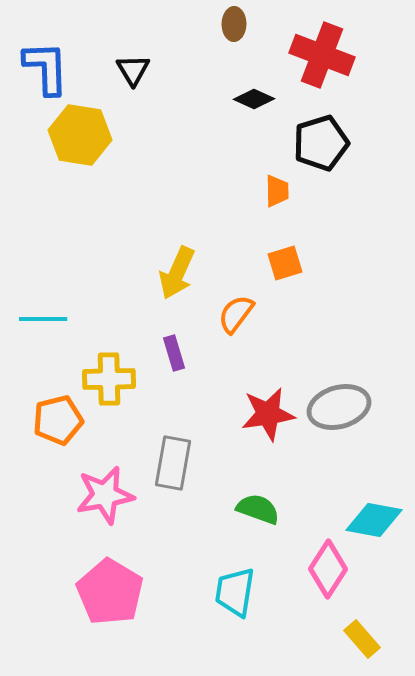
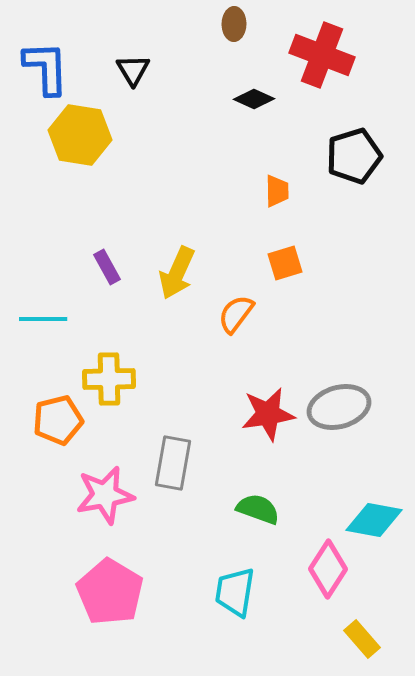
black pentagon: moved 33 px right, 13 px down
purple rectangle: moved 67 px left, 86 px up; rotated 12 degrees counterclockwise
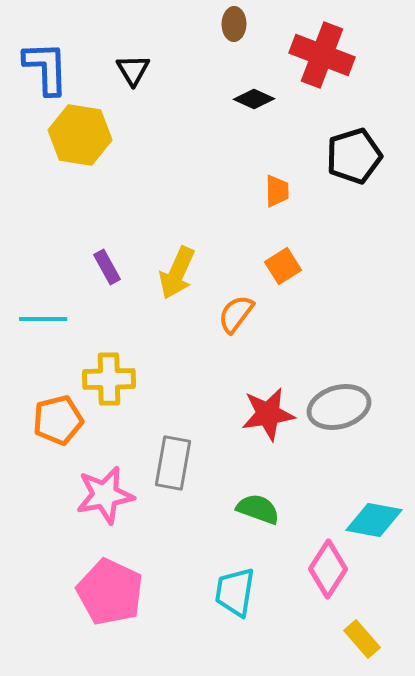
orange square: moved 2 px left, 3 px down; rotated 15 degrees counterclockwise
pink pentagon: rotated 6 degrees counterclockwise
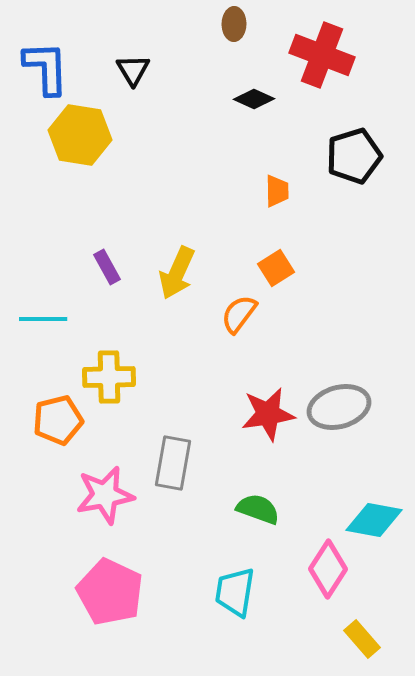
orange square: moved 7 px left, 2 px down
orange semicircle: moved 3 px right
yellow cross: moved 2 px up
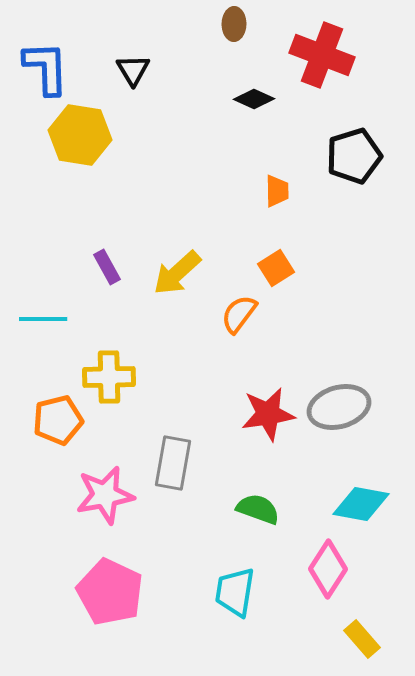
yellow arrow: rotated 24 degrees clockwise
cyan diamond: moved 13 px left, 16 px up
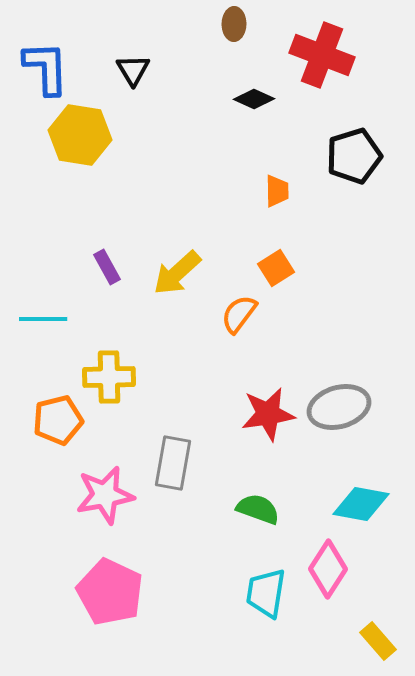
cyan trapezoid: moved 31 px right, 1 px down
yellow rectangle: moved 16 px right, 2 px down
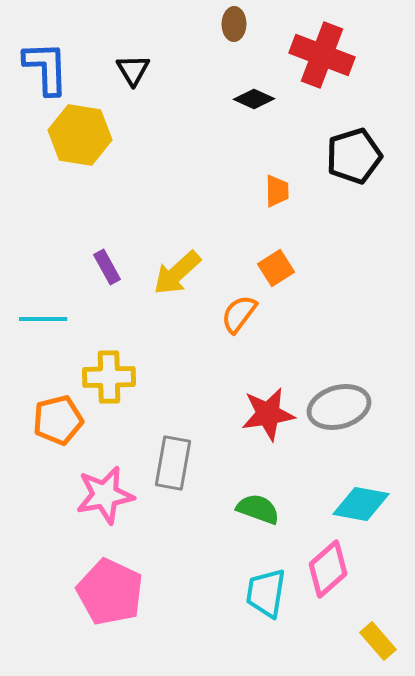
pink diamond: rotated 16 degrees clockwise
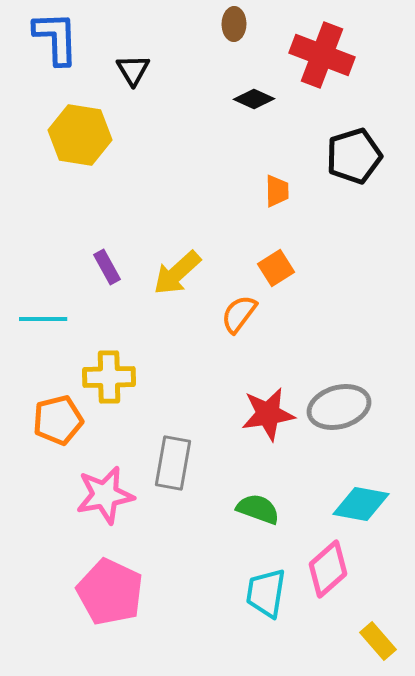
blue L-shape: moved 10 px right, 30 px up
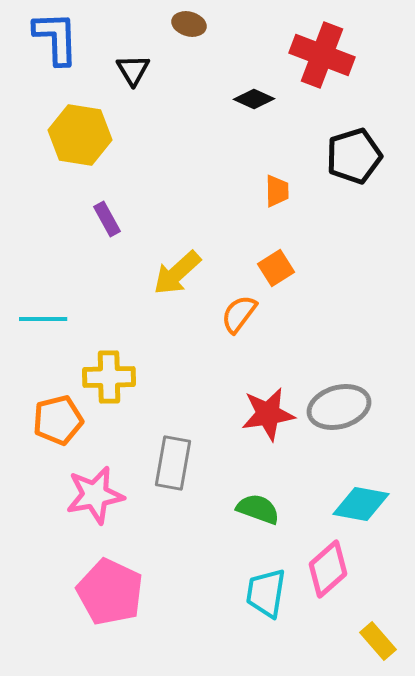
brown ellipse: moved 45 px left; rotated 76 degrees counterclockwise
purple rectangle: moved 48 px up
pink star: moved 10 px left
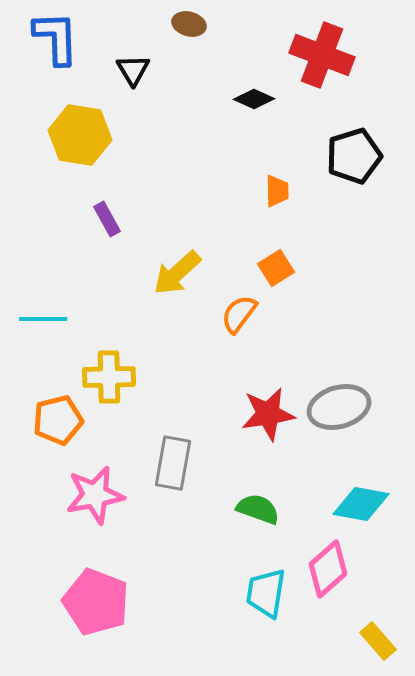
pink pentagon: moved 14 px left, 10 px down; rotated 4 degrees counterclockwise
